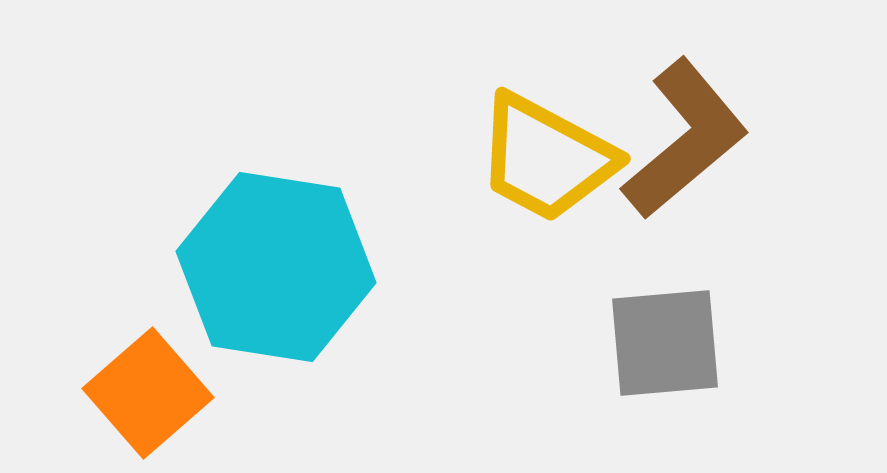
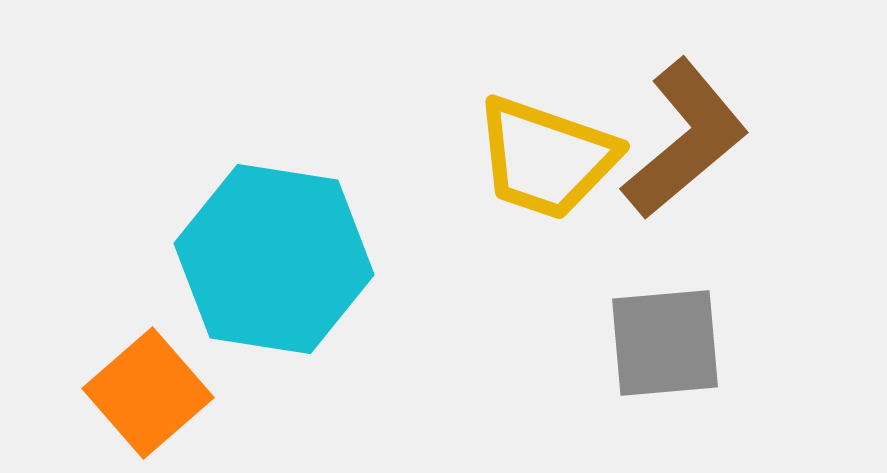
yellow trapezoid: rotated 9 degrees counterclockwise
cyan hexagon: moved 2 px left, 8 px up
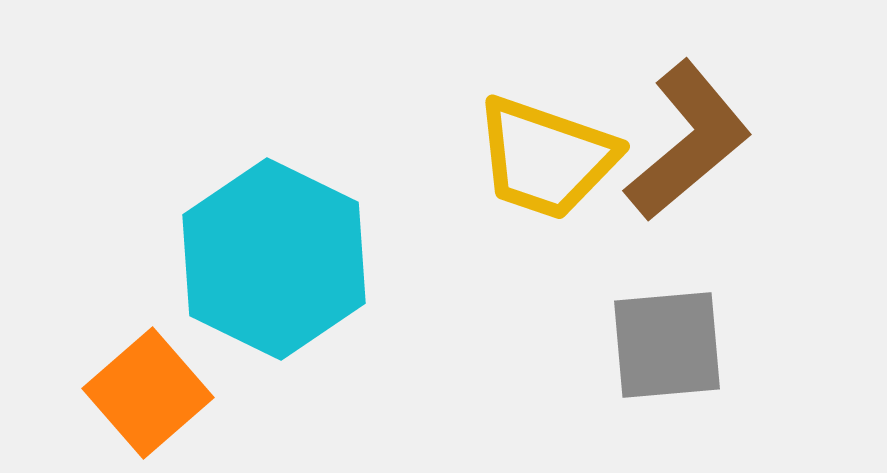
brown L-shape: moved 3 px right, 2 px down
cyan hexagon: rotated 17 degrees clockwise
gray square: moved 2 px right, 2 px down
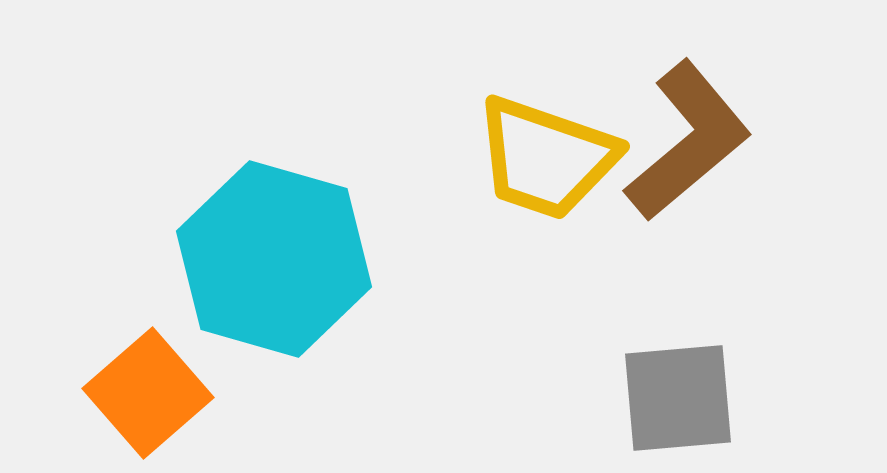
cyan hexagon: rotated 10 degrees counterclockwise
gray square: moved 11 px right, 53 px down
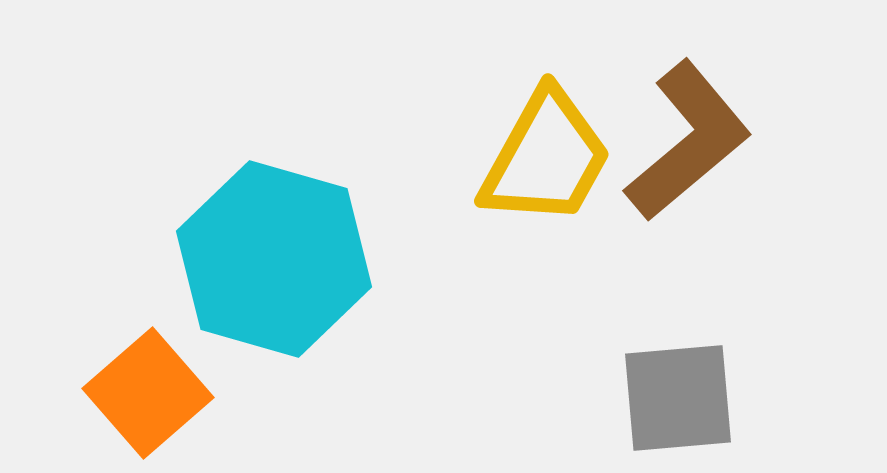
yellow trapezoid: rotated 80 degrees counterclockwise
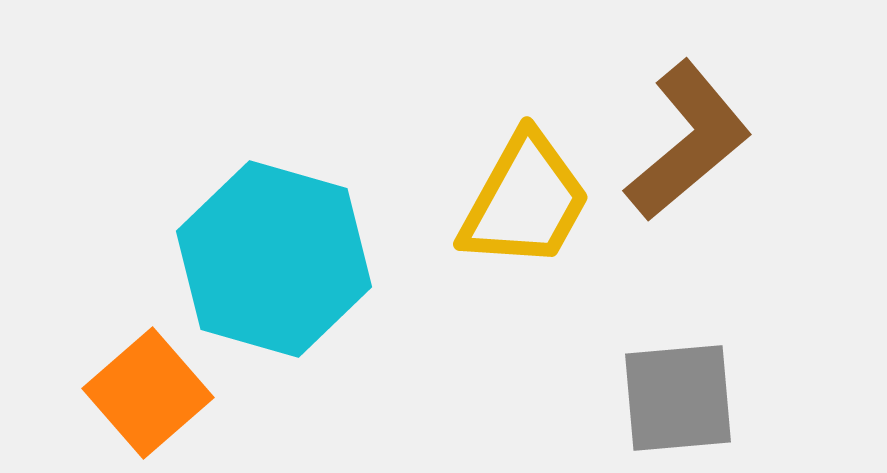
yellow trapezoid: moved 21 px left, 43 px down
